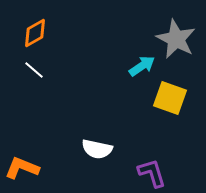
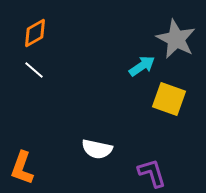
yellow square: moved 1 px left, 1 px down
orange L-shape: rotated 92 degrees counterclockwise
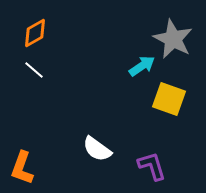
gray star: moved 3 px left
white semicircle: rotated 24 degrees clockwise
purple L-shape: moved 7 px up
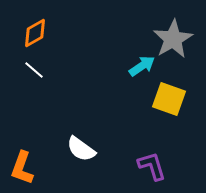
gray star: rotated 15 degrees clockwise
white semicircle: moved 16 px left
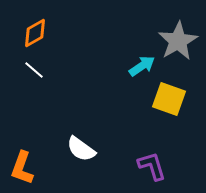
gray star: moved 5 px right, 2 px down
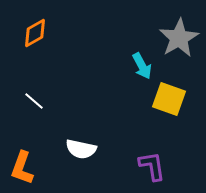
gray star: moved 1 px right, 3 px up
cyan arrow: rotated 96 degrees clockwise
white line: moved 31 px down
white semicircle: rotated 24 degrees counterclockwise
purple L-shape: rotated 8 degrees clockwise
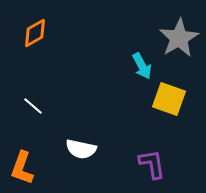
white line: moved 1 px left, 5 px down
purple L-shape: moved 2 px up
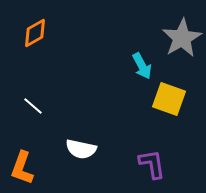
gray star: moved 3 px right
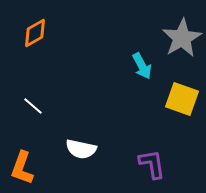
yellow square: moved 13 px right
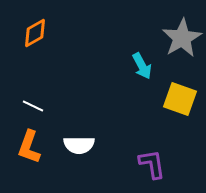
yellow square: moved 2 px left
white line: rotated 15 degrees counterclockwise
white semicircle: moved 2 px left, 4 px up; rotated 12 degrees counterclockwise
orange L-shape: moved 7 px right, 21 px up
